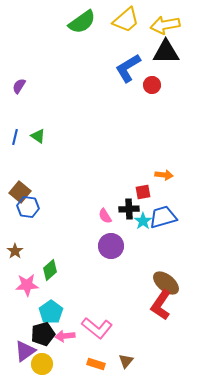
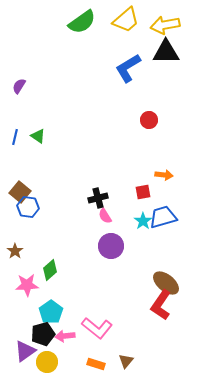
red circle: moved 3 px left, 35 px down
black cross: moved 31 px left, 11 px up; rotated 12 degrees counterclockwise
yellow circle: moved 5 px right, 2 px up
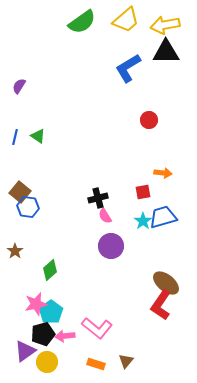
orange arrow: moved 1 px left, 2 px up
pink star: moved 9 px right, 19 px down; rotated 10 degrees counterclockwise
